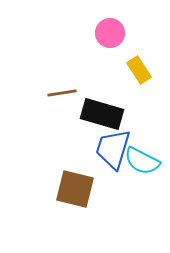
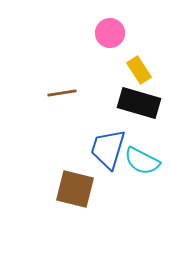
black rectangle: moved 37 px right, 11 px up
blue trapezoid: moved 5 px left
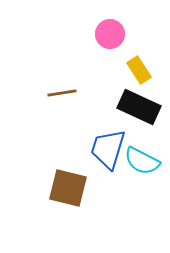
pink circle: moved 1 px down
black rectangle: moved 4 px down; rotated 9 degrees clockwise
brown square: moved 7 px left, 1 px up
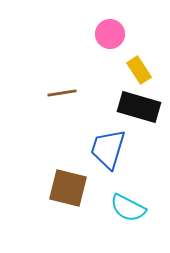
black rectangle: rotated 9 degrees counterclockwise
cyan semicircle: moved 14 px left, 47 px down
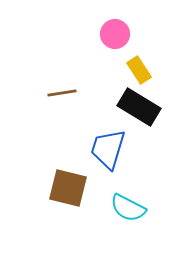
pink circle: moved 5 px right
black rectangle: rotated 15 degrees clockwise
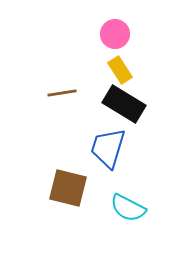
yellow rectangle: moved 19 px left
black rectangle: moved 15 px left, 3 px up
blue trapezoid: moved 1 px up
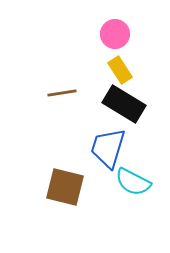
brown square: moved 3 px left, 1 px up
cyan semicircle: moved 5 px right, 26 px up
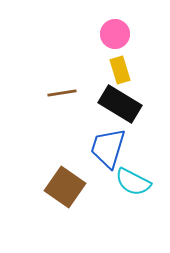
yellow rectangle: rotated 16 degrees clockwise
black rectangle: moved 4 px left
brown square: rotated 21 degrees clockwise
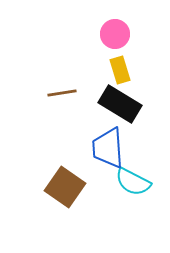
blue trapezoid: rotated 21 degrees counterclockwise
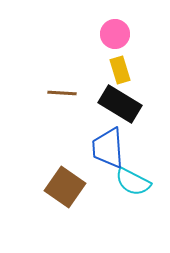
brown line: rotated 12 degrees clockwise
